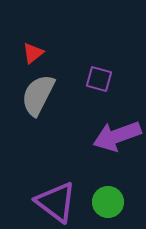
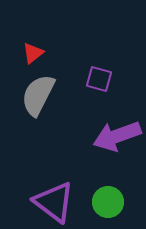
purple triangle: moved 2 px left
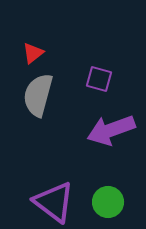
gray semicircle: rotated 12 degrees counterclockwise
purple arrow: moved 6 px left, 6 px up
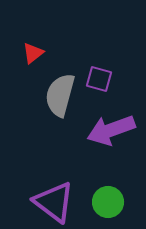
gray semicircle: moved 22 px right
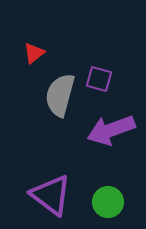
red triangle: moved 1 px right
purple triangle: moved 3 px left, 7 px up
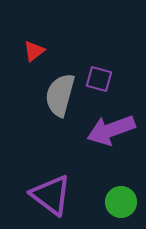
red triangle: moved 2 px up
green circle: moved 13 px right
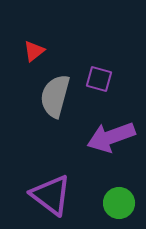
gray semicircle: moved 5 px left, 1 px down
purple arrow: moved 7 px down
green circle: moved 2 px left, 1 px down
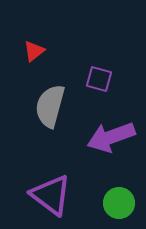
gray semicircle: moved 5 px left, 10 px down
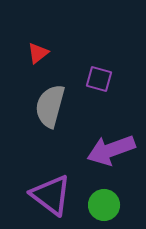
red triangle: moved 4 px right, 2 px down
purple arrow: moved 13 px down
green circle: moved 15 px left, 2 px down
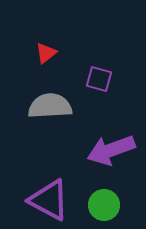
red triangle: moved 8 px right
gray semicircle: rotated 72 degrees clockwise
purple triangle: moved 2 px left, 5 px down; rotated 9 degrees counterclockwise
